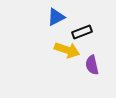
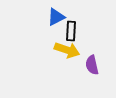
black rectangle: moved 11 px left, 1 px up; rotated 66 degrees counterclockwise
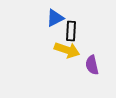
blue triangle: moved 1 px left, 1 px down
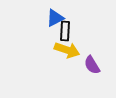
black rectangle: moved 6 px left
purple semicircle: rotated 18 degrees counterclockwise
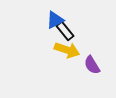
blue triangle: moved 2 px down
black rectangle: rotated 42 degrees counterclockwise
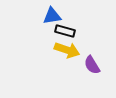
blue triangle: moved 3 px left, 4 px up; rotated 18 degrees clockwise
black rectangle: rotated 36 degrees counterclockwise
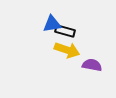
blue triangle: moved 8 px down
purple semicircle: rotated 132 degrees clockwise
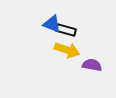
blue triangle: rotated 30 degrees clockwise
black rectangle: moved 1 px right, 1 px up
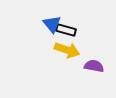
blue triangle: rotated 30 degrees clockwise
purple semicircle: moved 2 px right, 1 px down
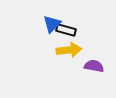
blue triangle: rotated 24 degrees clockwise
yellow arrow: moved 2 px right; rotated 25 degrees counterclockwise
